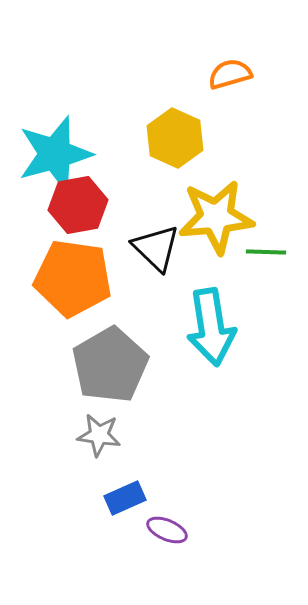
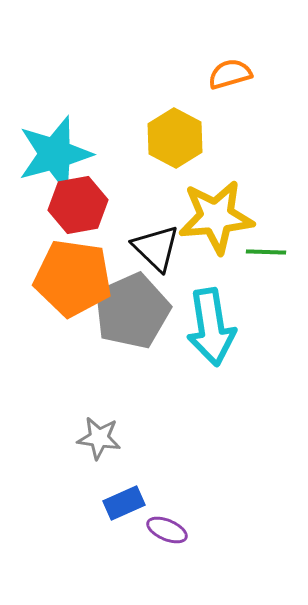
yellow hexagon: rotated 4 degrees clockwise
gray pentagon: moved 22 px right, 54 px up; rotated 6 degrees clockwise
gray star: moved 3 px down
blue rectangle: moved 1 px left, 5 px down
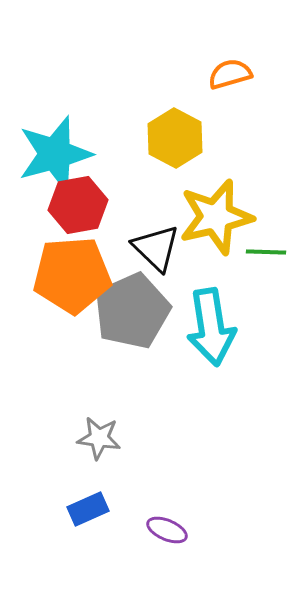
yellow star: rotated 8 degrees counterclockwise
orange pentagon: moved 1 px left, 3 px up; rotated 12 degrees counterclockwise
blue rectangle: moved 36 px left, 6 px down
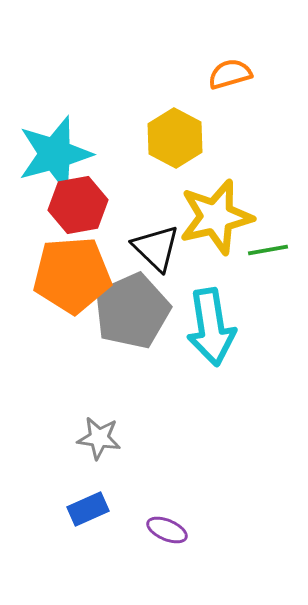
green line: moved 2 px right, 2 px up; rotated 12 degrees counterclockwise
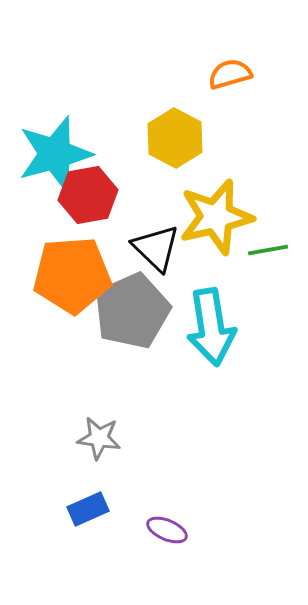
red hexagon: moved 10 px right, 10 px up
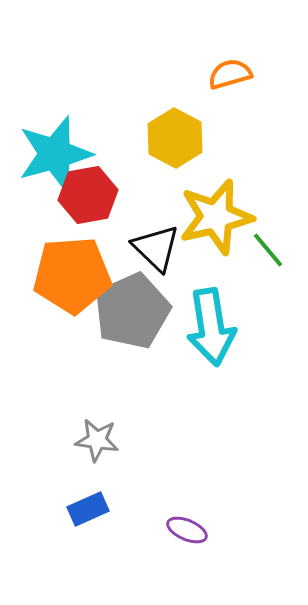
green line: rotated 60 degrees clockwise
gray star: moved 2 px left, 2 px down
purple ellipse: moved 20 px right
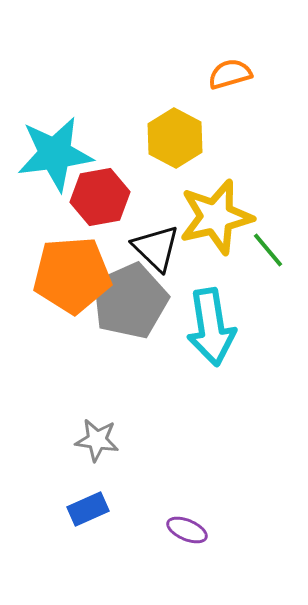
cyan star: rotated 8 degrees clockwise
red hexagon: moved 12 px right, 2 px down
gray pentagon: moved 2 px left, 10 px up
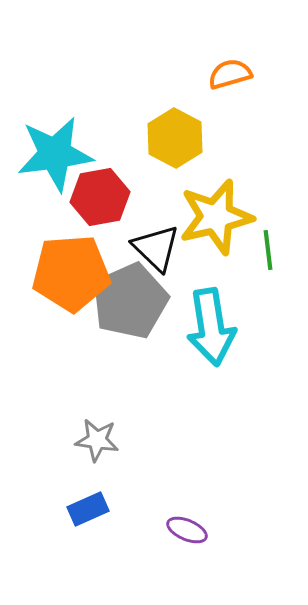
green line: rotated 33 degrees clockwise
orange pentagon: moved 1 px left, 2 px up
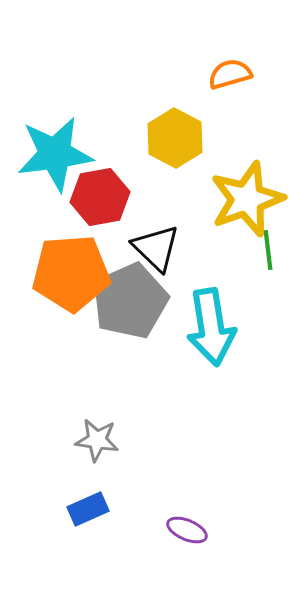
yellow star: moved 31 px right, 18 px up; rotated 6 degrees counterclockwise
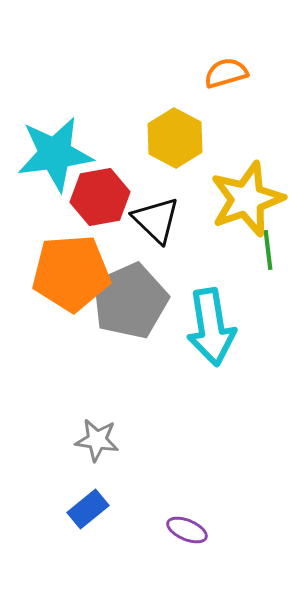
orange semicircle: moved 4 px left, 1 px up
black triangle: moved 28 px up
blue rectangle: rotated 15 degrees counterclockwise
